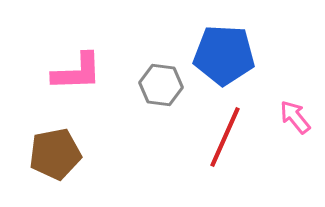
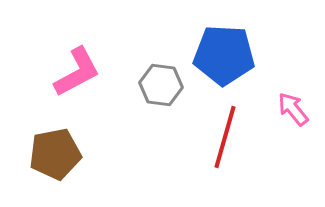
pink L-shape: rotated 26 degrees counterclockwise
pink arrow: moved 2 px left, 8 px up
red line: rotated 8 degrees counterclockwise
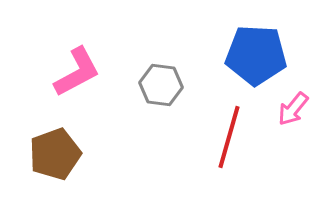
blue pentagon: moved 32 px right
pink arrow: rotated 102 degrees counterclockwise
red line: moved 4 px right
brown pentagon: rotated 9 degrees counterclockwise
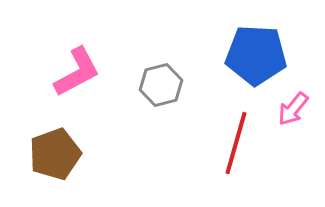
gray hexagon: rotated 21 degrees counterclockwise
red line: moved 7 px right, 6 px down
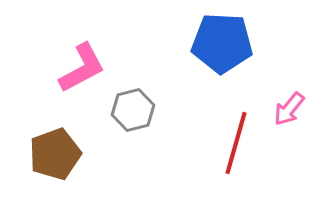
blue pentagon: moved 34 px left, 12 px up
pink L-shape: moved 5 px right, 4 px up
gray hexagon: moved 28 px left, 25 px down
pink arrow: moved 4 px left
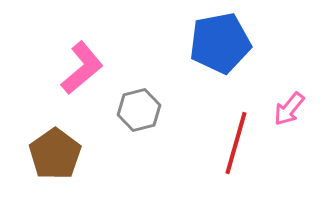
blue pentagon: moved 2 px left; rotated 14 degrees counterclockwise
pink L-shape: rotated 12 degrees counterclockwise
gray hexagon: moved 6 px right
brown pentagon: rotated 15 degrees counterclockwise
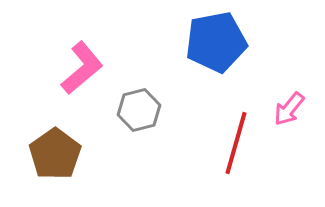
blue pentagon: moved 4 px left, 1 px up
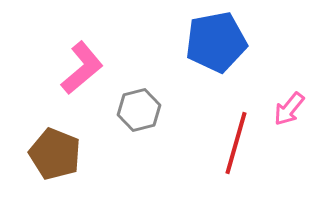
brown pentagon: rotated 15 degrees counterclockwise
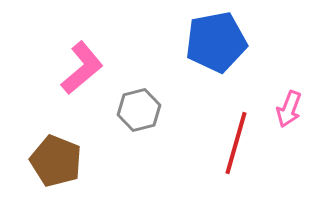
pink arrow: rotated 18 degrees counterclockwise
brown pentagon: moved 1 px right, 7 px down
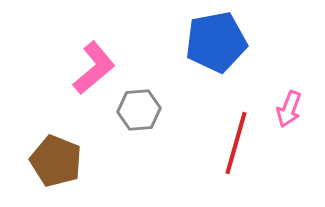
pink L-shape: moved 12 px right
gray hexagon: rotated 9 degrees clockwise
